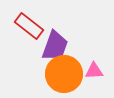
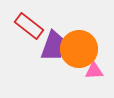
purple trapezoid: moved 1 px left
orange circle: moved 15 px right, 25 px up
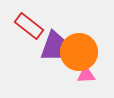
orange circle: moved 3 px down
pink triangle: moved 8 px left, 4 px down
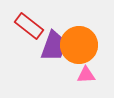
orange circle: moved 7 px up
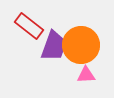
orange circle: moved 2 px right
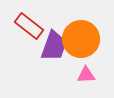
orange circle: moved 6 px up
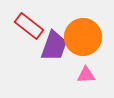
orange circle: moved 2 px right, 2 px up
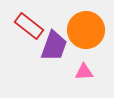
orange circle: moved 3 px right, 7 px up
pink triangle: moved 2 px left, 3 px up
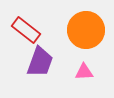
red rectangle: moved 3 px left, 4 px down
purple trapezoid: moved 14 px left, 16 px down
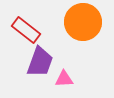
orange circle: moved 3 px left, 8 px up
pink triangle: moved 20 px left, 7 px down
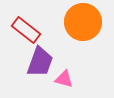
pink triangle: rotated 18 degrees clockwise
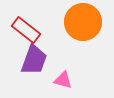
purple trapezoid: moved 6 px left, 2 px up
pink triangle: moved 1 px left, 1 px down
